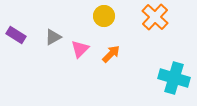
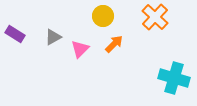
yellow circle: moved 1 px left
purple rectangle: moved 1 px left, 1 px up
orange arrow: moved 3 px right, 10 px up
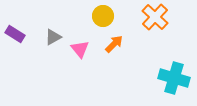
pink triangle: rotated 24 degrees counterclockwise
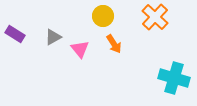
orange arrow: rotated 102 degrees clockwise
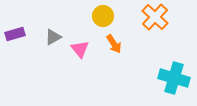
purple rectangle: rotated 48 degrees counterclockwise
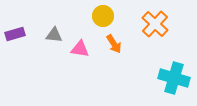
orange cross: moved 7 px down
gray triangle: moved 1 px right, 2 px up; rotated 36 degrees clockwise
pink triangle: rotated 42 degrees counterclockwise
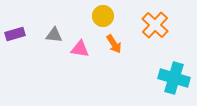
orange cross: moved 1 px down
